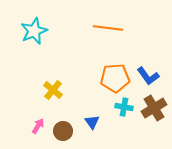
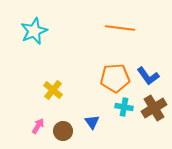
orange line: moved 12 px right
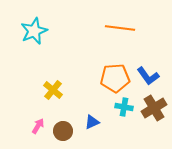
blue triangle: rotated 42 degrees clockwise
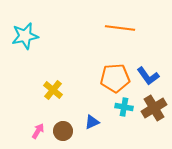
cyan star: moved 9 px left, 5 px down; rotated 12 degrees clockwise
pink arrow: moved 5 px down
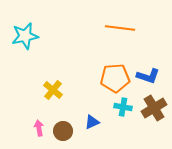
blue L-shape: rotated 35 degrees counterclockwise
cyan cross: moved 1 px left
pink arrow: moved 1 px right, 3 px up; rotated 42 degrees counterclockwise
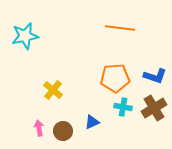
blue L-shape: moved 7 px right
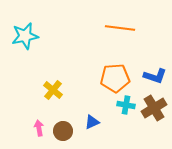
cyan cross: moved 3 px right, 2 px up
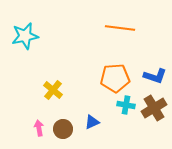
brown circle: moved 2 px up
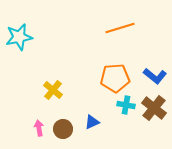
orange line: rotated 24 degrees counterclockwise
cyan star: moved 6 px left, 1 px down
blue L-shape: rotated 20 degrees clockwise
brown cross: rotated 20 degrees counterclockwise
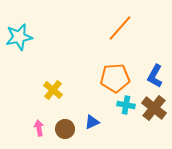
orange line: rotated 32 degrees counterclockwise
blue L-shape: rotated 80 degrees clockwise
brown circle: moved 2 px right
